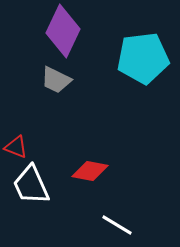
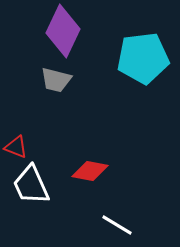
gray trapezoid: rotated 12 degrees counterclockwise
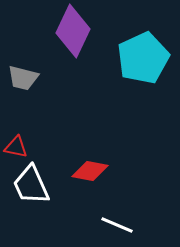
purple diamond: moved 10 px right
cyan pentagon: rotated 18 degrees counterclockwise
gray trapezoid: moved 33 px left, 2 px up
red triangle: rotated 10 degrees counterclockwise
white line: rotated 8 degrees counterclockwise
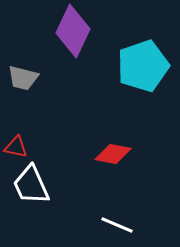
cyan pentagon: moved 8 px down; rotated 6 degrees clockwise
red diamond: moved 23 px right, 17 px up
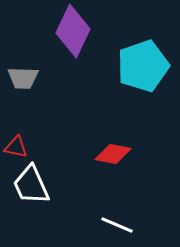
gray trapezoid: rotated 12 degrees counterclockwise
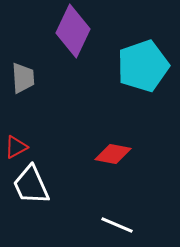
gray trapezoid: rotated 96 degrees counterclockwise
red triangle: rotated 40 degrees counterclockwise
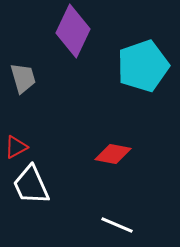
gray trapezoid: rotated 12 degrees counterclockwise
